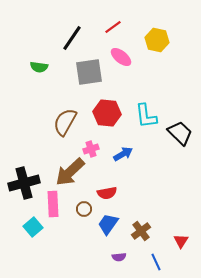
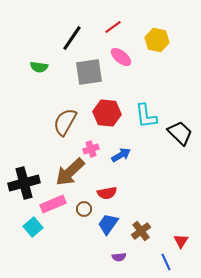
blue arrow: moved 2 px left, 1 px down
pink rectangle: rotated 70 degrees clockwise
blue line: moved 10 px right
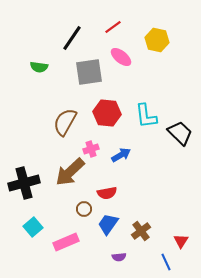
pink rectangle: moved 13 px right, 38 px down
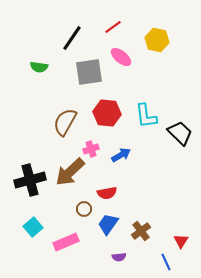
black cross: moved 6 px right, 3 px up
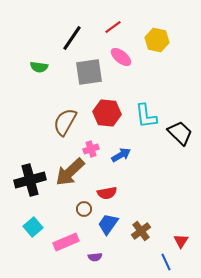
purple semicircle: moved 24 px left
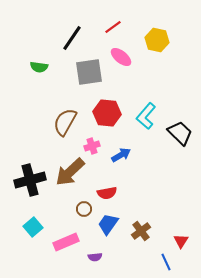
cyan L-shape: rotated 48 degrees clockwise
pink cross: moved 1 px right, 3 px up
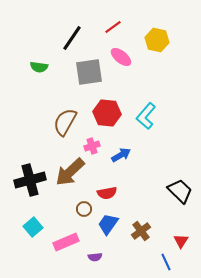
black trapezoid: moved 58 px down
